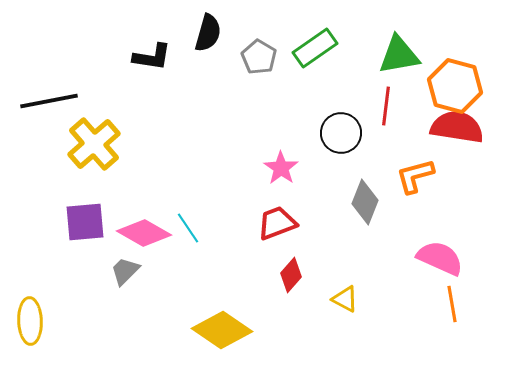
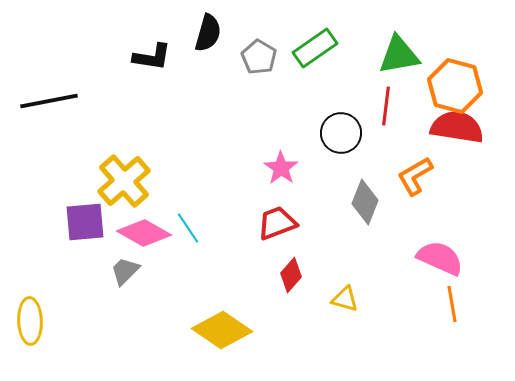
yellow cross: moved 30 px right, 37 px down
orange L-shape: rotated 15 degrees counterclockwise
yellow triangle: rotated 12 degrees counterclockwise
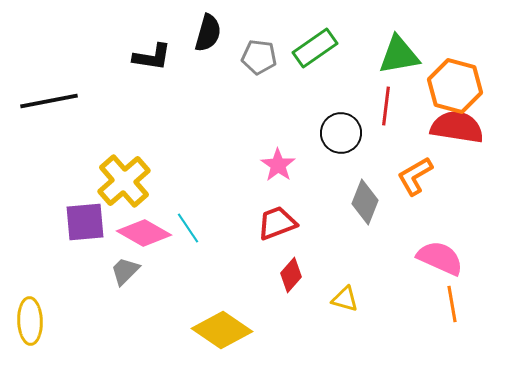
gray pentagon: rotated 24 degrees counterclockwise
pink star: moved 3 px left, 3 px up
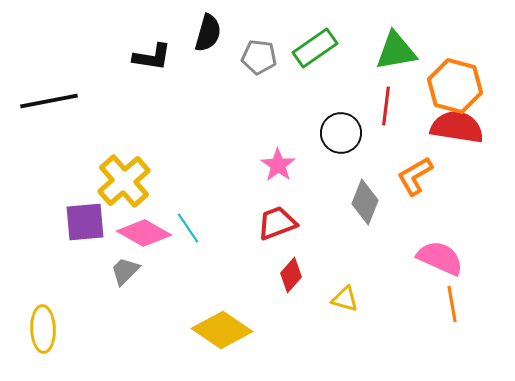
green triangle: moved 3 px left, 4 px up
yellow ellipse: moved 13 px right, 8 px down
